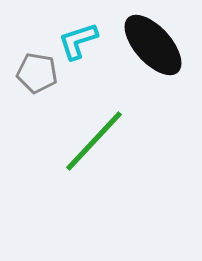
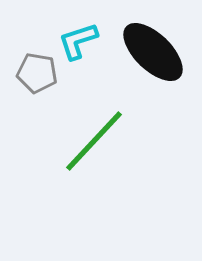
black ellipse: moved 7 px down; rotated 4 degrees counterclockwise
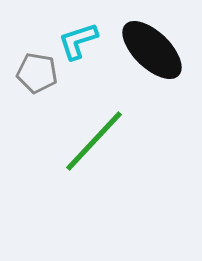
black ellipse: moved 1 px left, 2 px up
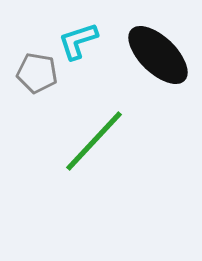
black ellipse: moved 6 px right, 5 px down
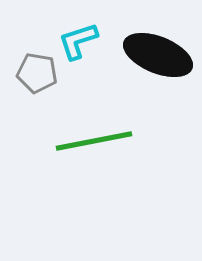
black ellipse: rotated 22 degrees counterclockwise
green line: rotated 36 degrees clockwise
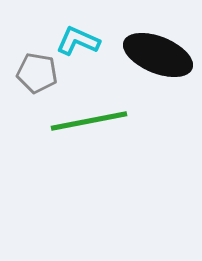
cyan L-shape: rotated 42 degrees clockwise
green line: moved 5 px left, 20 px up
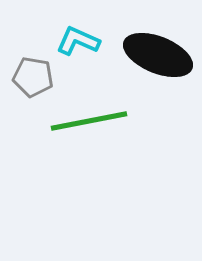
gray pentagon: moved 4 px left, 4 px down
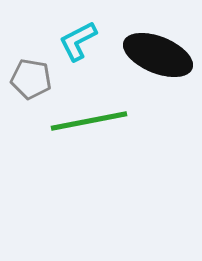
cyan L-shape: rotated 51 degrees counterclockwise
gray pentagon: moved 2 px left, 2 px down
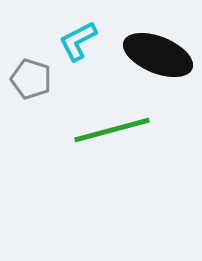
gray pentagon: rotated 9 degrees clockwise
green line: moved 23 px right, 9 px down; rotated 4 degrees counterclockwise
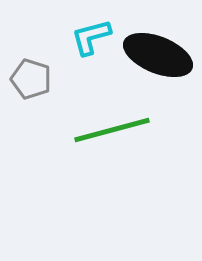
cyan L-shape: moved 13 px right, 4 px up; rotated 12 degrees clockwise
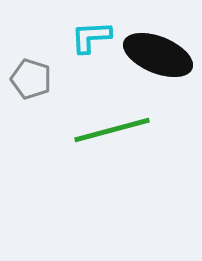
cyan L-shape: rotated 12 degrees clockwise
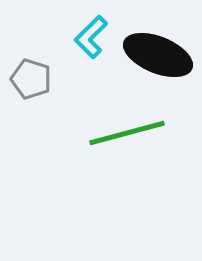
cyan L-shape: rotated 42 degrees counterclockwise
green line: moved 15 px right, 3 px down
